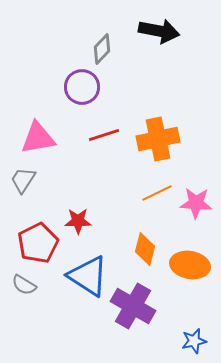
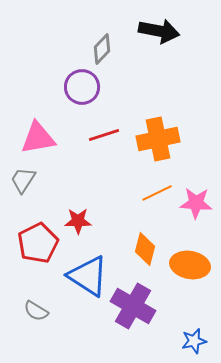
gray semicircle: moved 12 px right, 26 px down
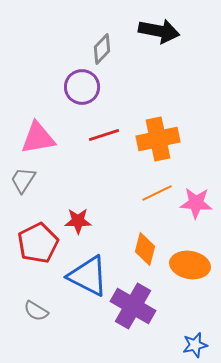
blue triangle: rotated 6 degrees counterclockwise
blue star: moved 1 px right, 4 px down
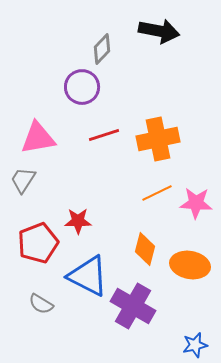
red pentagon: rotated 6 degrees clockwise
gray semicircle: moved 5 px right, 7 px up
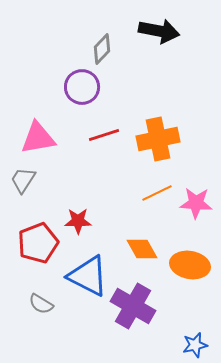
orange diamond: moved 3 px left; rotated 44 degrees counterclockwise
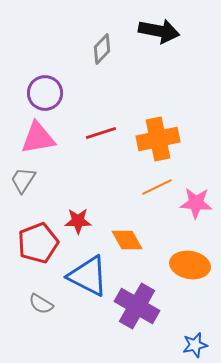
purple circle: moved 37 px left, 6 px down
red line: moved 3 px left, 2 px up
orange line: moved 6 px up
orange diamond: moved 15 px left, 9 px up
purple cross: moved 4 px right
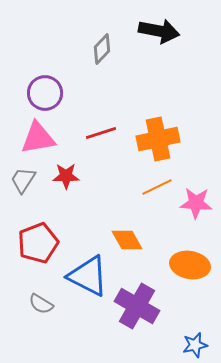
red star: moved 12 px left, 45 px up
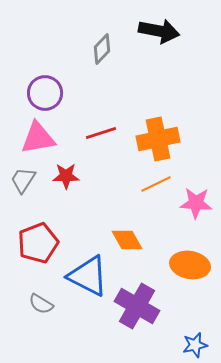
orange line: moved 1 px left, 3 px up
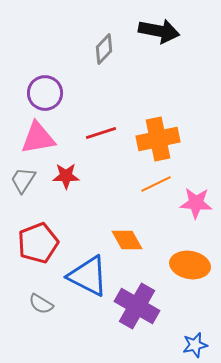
gray diamond: moved 2 px right
